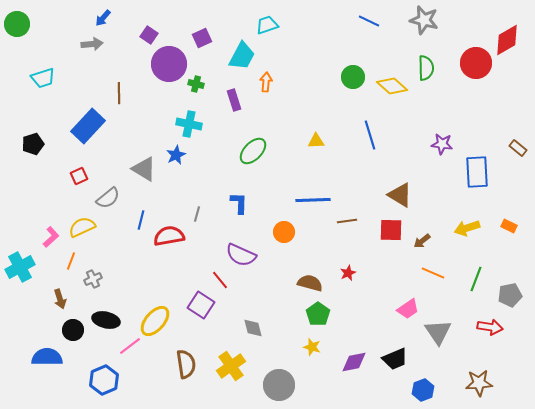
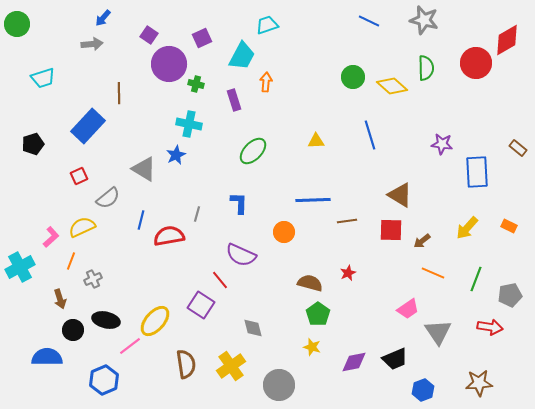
yellow arrow at (467, 228): rotated 30 degrees counterclockwise
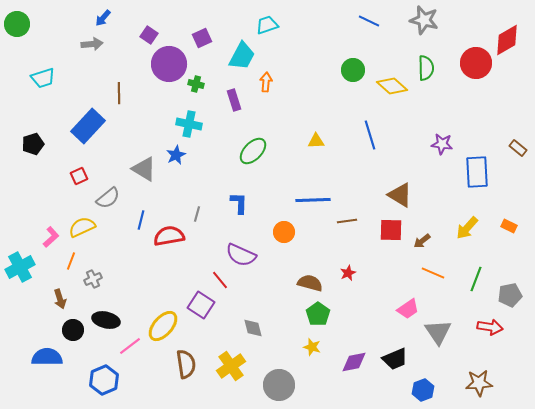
green circle at (353, 77): moved 7 px up
yellow ellipse at (155, 321): moved 8 px right, 5 px down
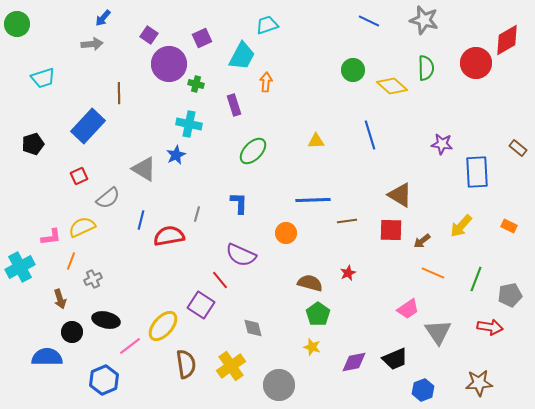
purple rectangle at (234, 100): moved 5 px down
yellow arrow at (467, 228): moved 6 px left, 2 px up
orange circle at (284, 232): moved 2 px right, 1 px down
pink L-shape at (51, 237): rotated 35 degrees clockwise
black circle at (73, 330): moved 1 px left, 2 px down
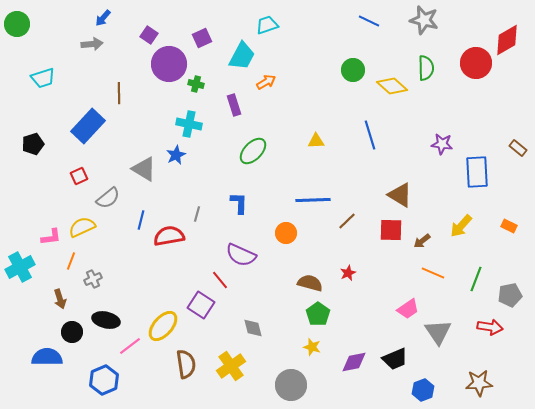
orange arrow at (266, 82): rotated 54 degrees clockwise
brown line at (347, 221): rotated 36 degrees counterclockwise
gray circle at (279, 385): moved 12 px right
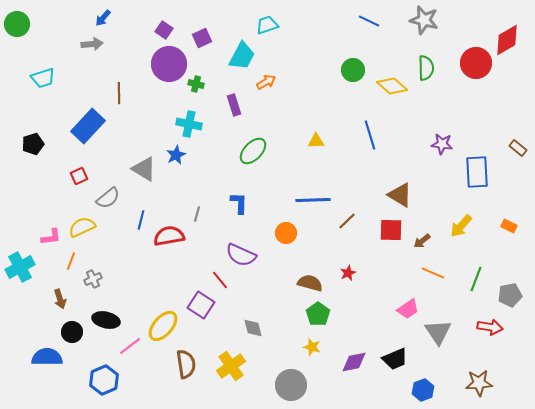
purple square at (149, 35): moved 15 px right, 5 px up
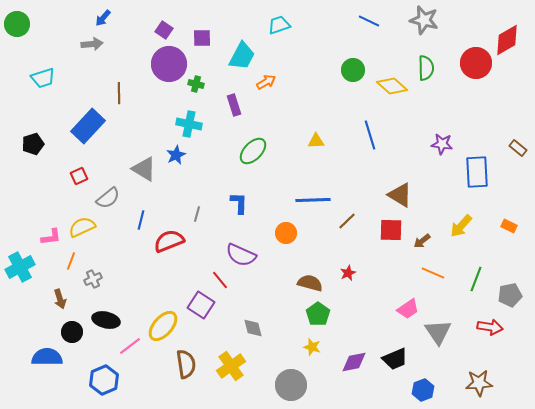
cyan trapezoid at (267, 25): moved 12 px right
purple square at (202, 38): rotated 24 degrees clockwise
red semicircle at (169, 236): moved 5 px down; rotated 12 degrees counterclockwise
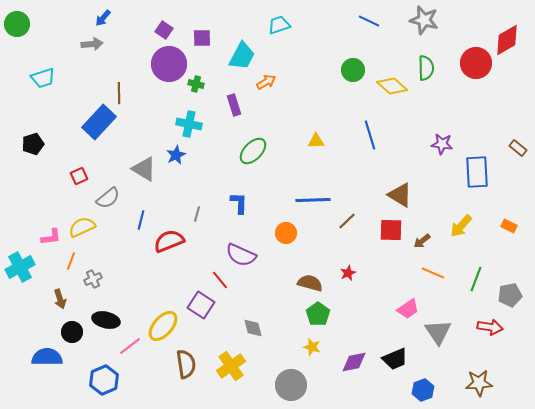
blue rectangle at (88, 126): moved 11 px right, 4 px up
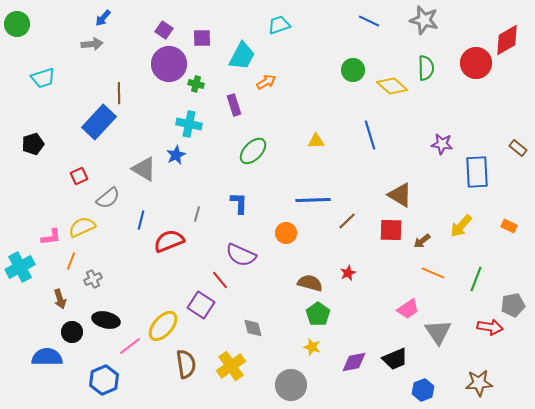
gray pentagon at (510, 295): moved 3 px right, 10 px down
